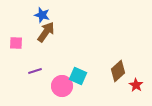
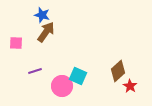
red star: moved 6 px left, 1 px down
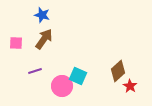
brown arrow: moved 2 px left, 7 px down
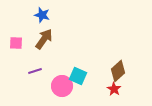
red star: moved 16 px left, 3 px down
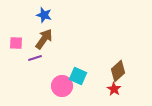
blue star: moved 2 px right
purple line: moved 13 px up
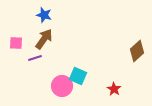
brown diamond: moved 19 px right, 20 px up
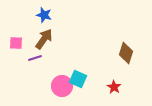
brown diamond: moved 11 px left, 2 px down; rotated 30 degrees counterclockwise
cyan square: moved 3 px down
red star: moved 2 px up
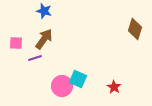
blue star: moved 4 px up
brown diamond: moved 9 px right, 24 px up
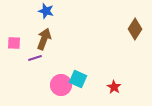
blue star: moved 2 px right
brown diamond: rotated 15 degrees clockwise
brown arrow: rotated 15 degrees counterclockwise
pink square: moved 2 px left
pink circle: moved 1 px left, 1 px up
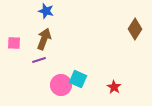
purple line: moved 4 px right, 2 px down
